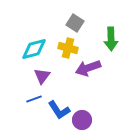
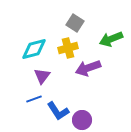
green arrow: rotated 70 degrees clockwise
yellow cross: rotated 30 degrees counterclockwise
blue L-shape: moved 1 px left, 1 px down
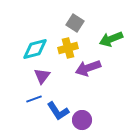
cyan diamond: moved 1 px right
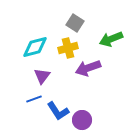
cyan diamond: moved 2 px up
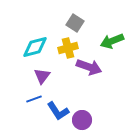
green arrow: moved 1 px right, 2 px down
purple arrow: moved 1 px right, 1 px up; rotated 140 degrees counterclockwise
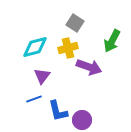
green arrow: rotated 40 degrees counterclockwise
blue L-shape: rotated 20 degrees clockwise
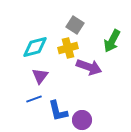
gray square: moved 2 px down
purple triangle: moved 2 px left
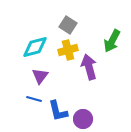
gray square: moved 7 px left
yellow cross: moved 2 px down
purple arrow: rotated 125 degrees counterclockwise
blue line: rotated 35 degrees clockwise
purple circle: moved 1 px right, 1 px up
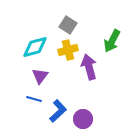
blue L-shape: rotated 120 degrees counterclockwise
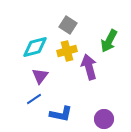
green arrow: moved 3 px left
yellow cross: moved 1 px left, 1 px down
blue line: rotated 49 degrees counterclockwise
blue L-shape: moved 3 px right, 3 px down; rotated 55 degrees clockwise
purple circle: moved 21 px right
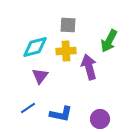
gray square: rotated 30 degrees counterclockwise
yellow cross: moved 1 px left; rotated 12 degrees clockwise
blue line: moved 6 px left, 9 px down
purple circle: moved 4 px left
